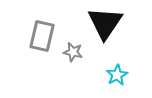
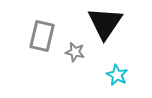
gray star: moved 2 px right
cyan star: rotated 15 degrees counterclockwise
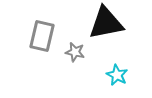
black triangle: moved 1 px right; rotated 45 degrees clockwise
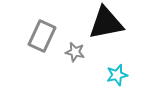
gray rectangle: rotated 12 degrees clockwise
cyan star: rotated 30 degrees clockwise
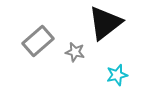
black triangle: moved 1 px left; rotated 27 degrees counterclockwise
gray rectangle: moved 4 px left, 5 px down; rotated 24 degrees clockwise
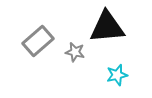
black triangle: moved 2 px right, 4 px down; rotated 33 degrees clockwise
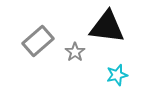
black triangle: rotated 12 degrees clockwise
gray star: rotated 24 degrees clockwise
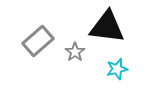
cyan star: moved 6 px up
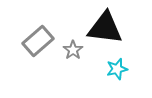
black triangle: moved 2 px left, 1 px down
gray star: moved 2 px left, 2 px up
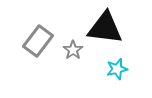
gray rectangle: rotated 12 degrees counterclockwise
